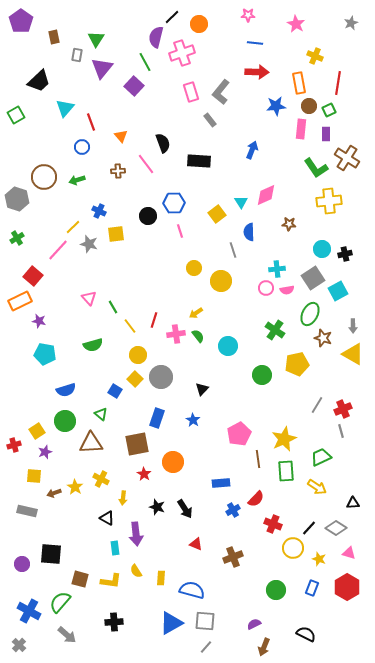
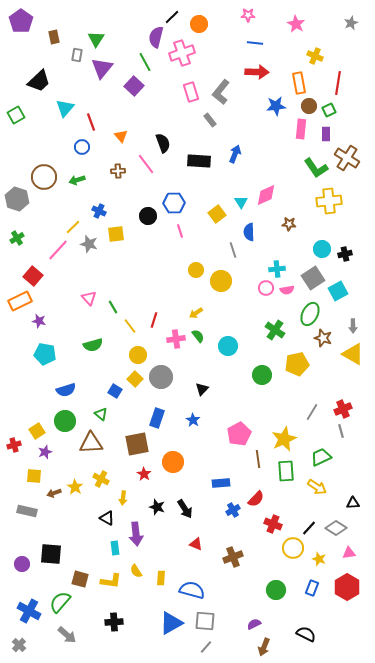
blue arrow at (252, 150): moved 17 px left, 4 px down
yellow circle at (194, 268): moved 2 px right, 2 px down
pink cross at (176, 334): moved 5 px down
gray line at (317, 405): moved 5 px left, 7 px down
pink triangle at (349, 553): rotated 24 degrees counterclockwise
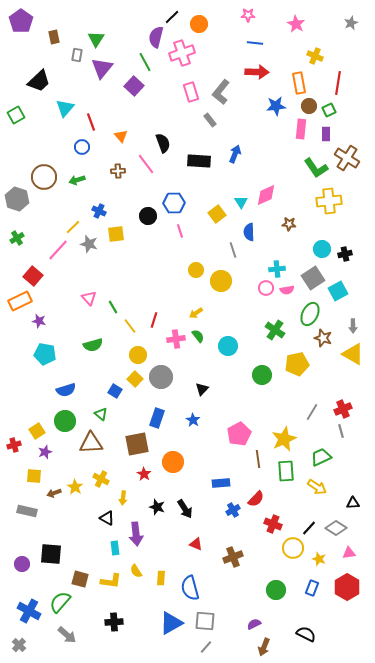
blue semicircle at (192, 590): moved 2 px left, 2 px up; rotated 120 degrees counterclockwise
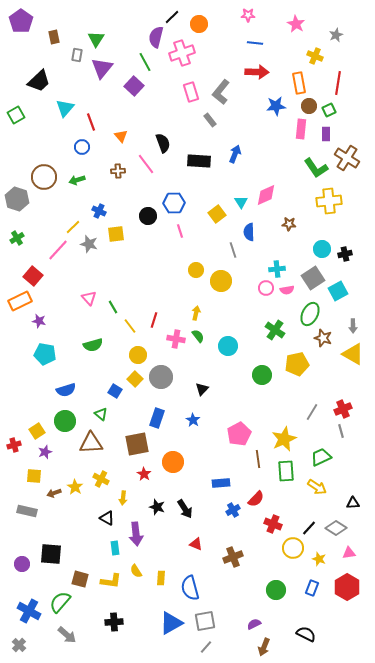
gray star at (351, 23): moved 15 px left, 12 px down
yellow arrow at (196, 313): rotated 136 degrees clockwise
pink cross at (176, 339): rotated 18 degrees clockwise
gray square at (205, 621): rotated 15 degrees counterclockwise
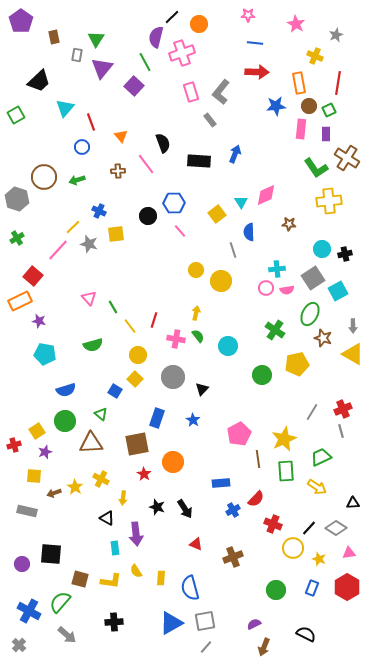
pink line at (180, 231): rotated 24 degrees counterclockwise
gray circle at (161, 377): moved 12 px right
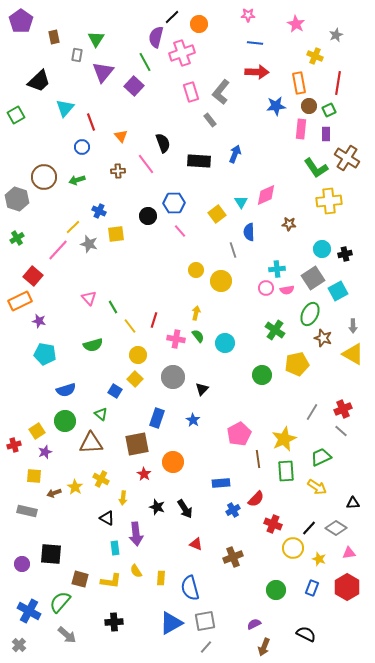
purple triangle at (102, 68): moved 1 px right, 4 px down
cyan circle at (228, 346): moved 3 px left, 3 px up
gray line at (341, 431): rotated 32 degrees counterclockwise
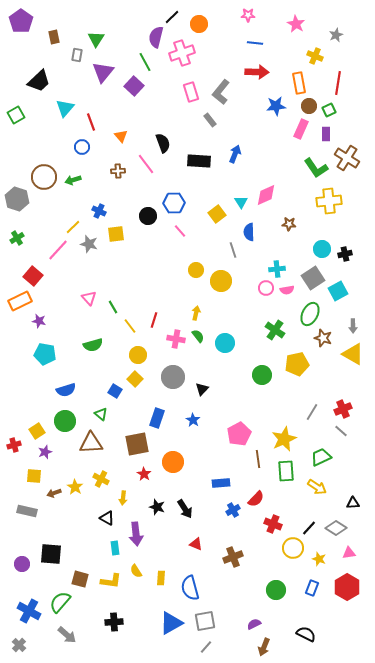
pink rectangle at (301, 129): rotated 18 degrees clockwise
green arrow at (77, 180): moved 4 px left
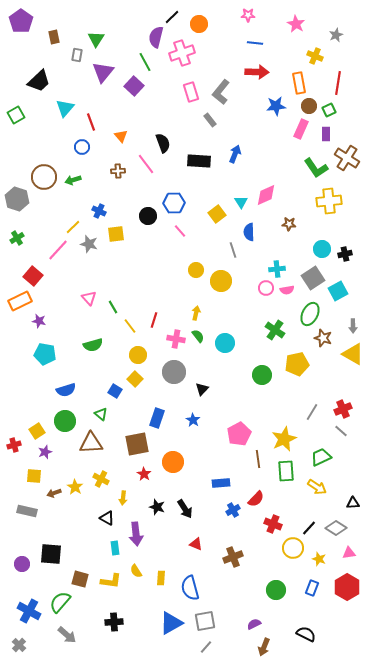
gray circle at (173, 377): moved 1 px right, 5 px up
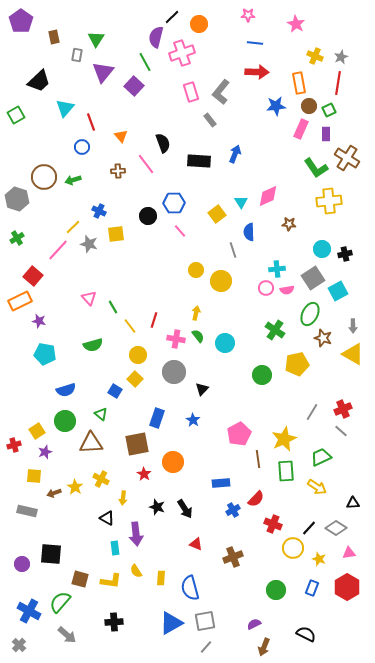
gray star at (336, 35): moved 5 px right, 22 px down
pink diamond at (266, 195): moved 2 px right, 1 px down
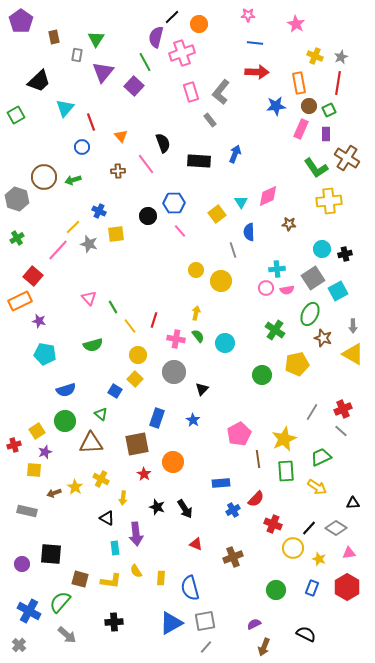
yellow square at (34, 476): moved 6 px up
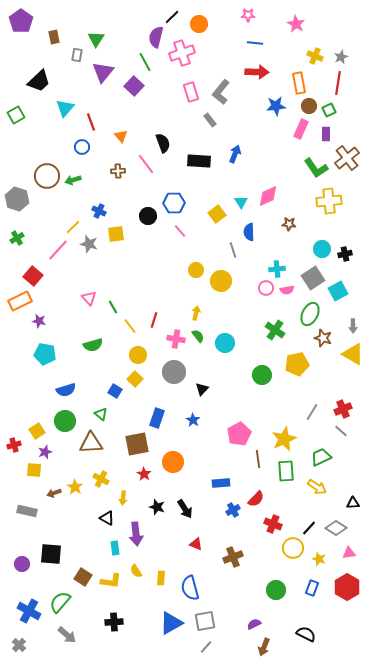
brown cross at (347, 158): rotated 20 degrees clockwise
brown circle at (44, 177): moved 3 px right, 1 px up
brown square at (80, 579): moved 3 px right, 2 px up; rotated 18 degrees clockwise
